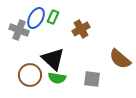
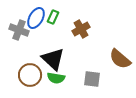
green semicircle: moved 1 px left
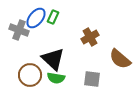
blue ellipse: rotated 10 degrees clockwise
brown cross: moved 9 px right, 8 px down
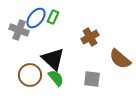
green semicircle: rotated 138 degrees counterclockwise
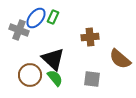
brown cross: rotated 24 degrees clockwise
green semicircle: moved 1 px left
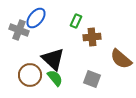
green rectangle: moved 23 px right, 4 px down
brown cross: moved 2 px right
brown semicircle: moved 1 px right
gray square: rotated 12 degrees clockwise
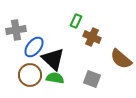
blue ellipse: moved 2 px left, 29 px down
gray cross: moved 3 px left; rotated 30 degrees counterclockwise
brown cross: rotated 30 degrees clockwise
green semicircle: rotated 42 degrees counterclockwise
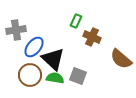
gray square: moved 14 px left, 3 px up
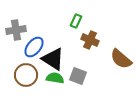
brown cross: moved 2 px left, 3 px down
black triangle: rotated 10 degrees counterclockwise
brown circle: moved 4 px left
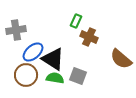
brown cross: moved 1 px left, 3 px up
blue ellipse: moved 1 px left, 5 px down; rotated 10 degrees clockwise
